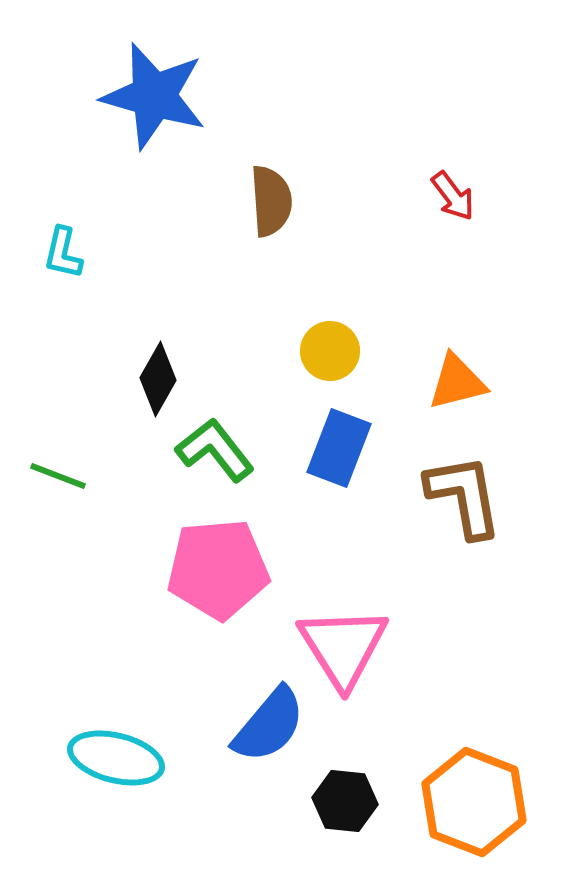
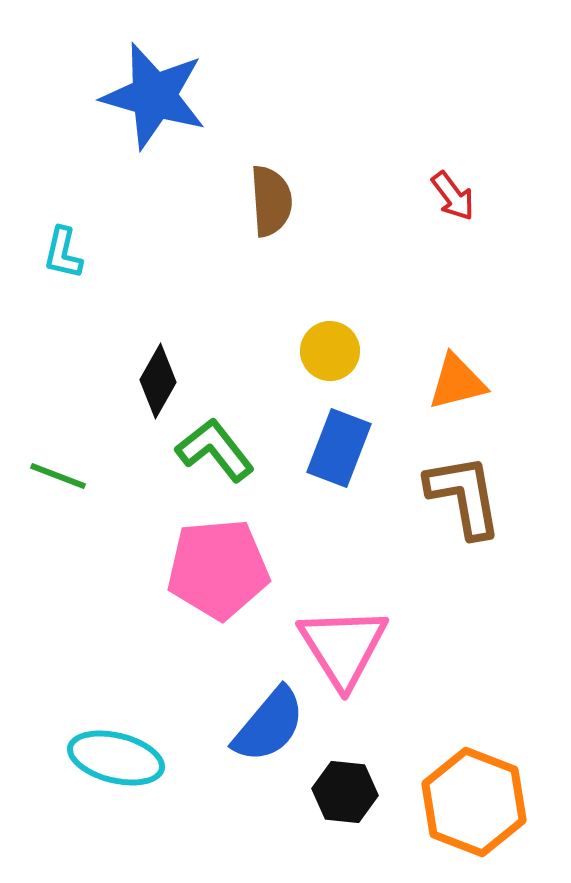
black diamond: moved 2 px down
black hexagon: moved 9 px up
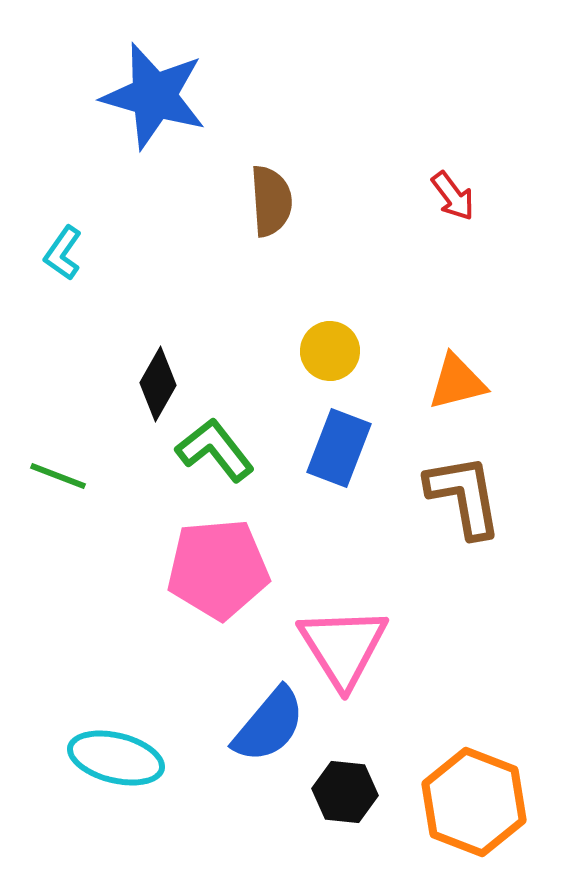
cyan L-shape: rotated 22 degrees clockwise
black diamond: moved 3 px down
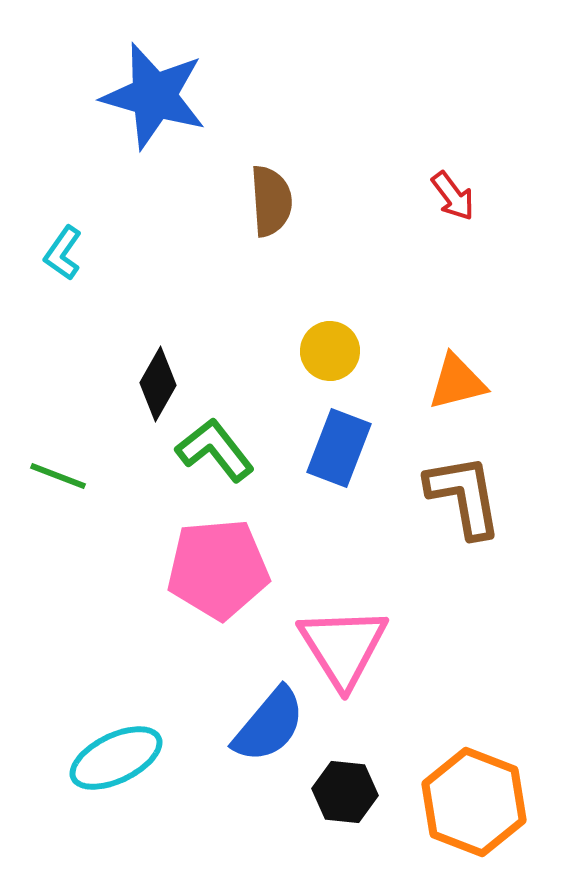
cyan ellipse: rotated 40 degrees counterclockwise
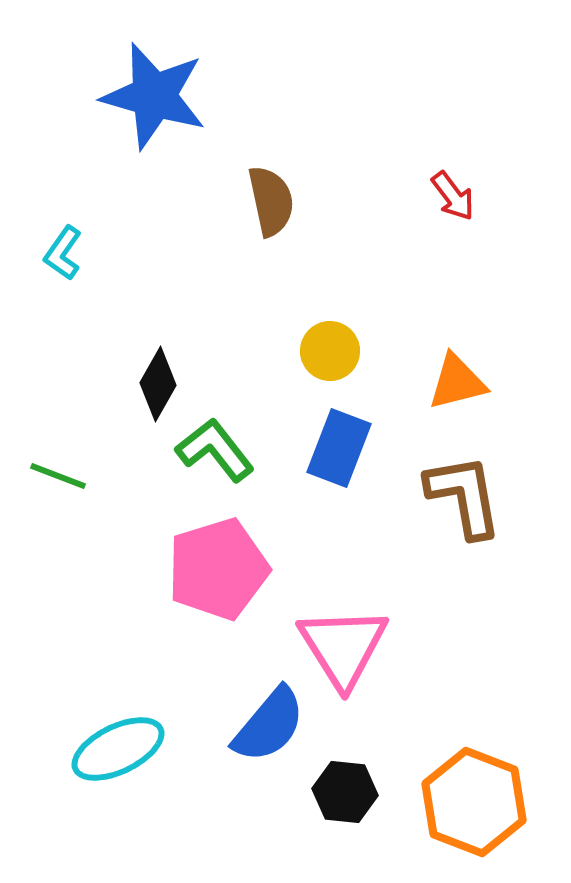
brown semicircle: rotated 8 degrees counterclockwise
pink pentagon: rotated 12 degrees counterclockwise
cyan ellipse: moved 2 px right, 9 px up
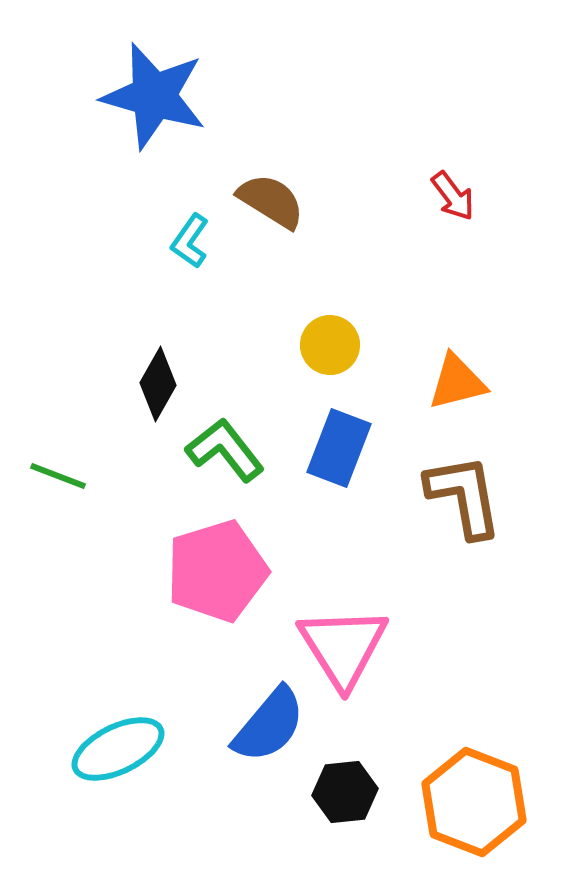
brown semicircle: rotated 46 degrees counterclockwise
cyan L-shape: moved 127 px right, 12 px up
yellow circle: moved 6 px up
green L-shape: moved 10 px right
pink pentagon: moved 1 px left, 2 px down
black hexagon: rotated 12 degrees counterclockwise
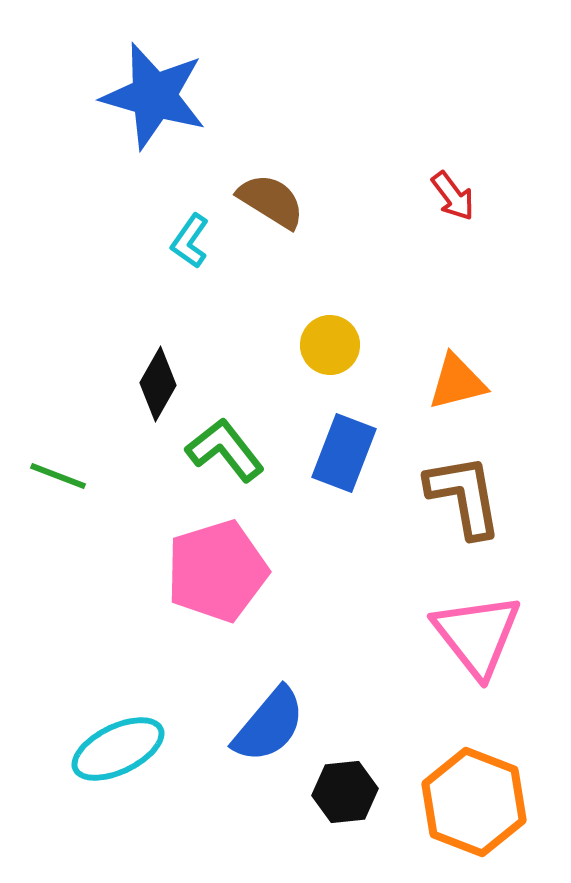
blue rectangle: moved 5 px right, 5 px down
pink triangle: moved 134 px right, 12 px up; rotated 6 degrees counterclockwise
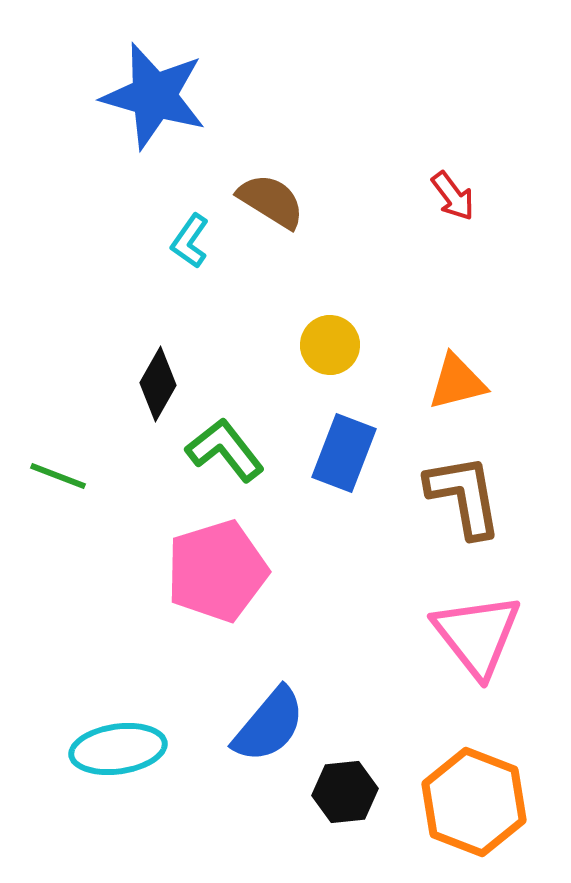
cyan ellipse: rotated 18 degrees clockwise
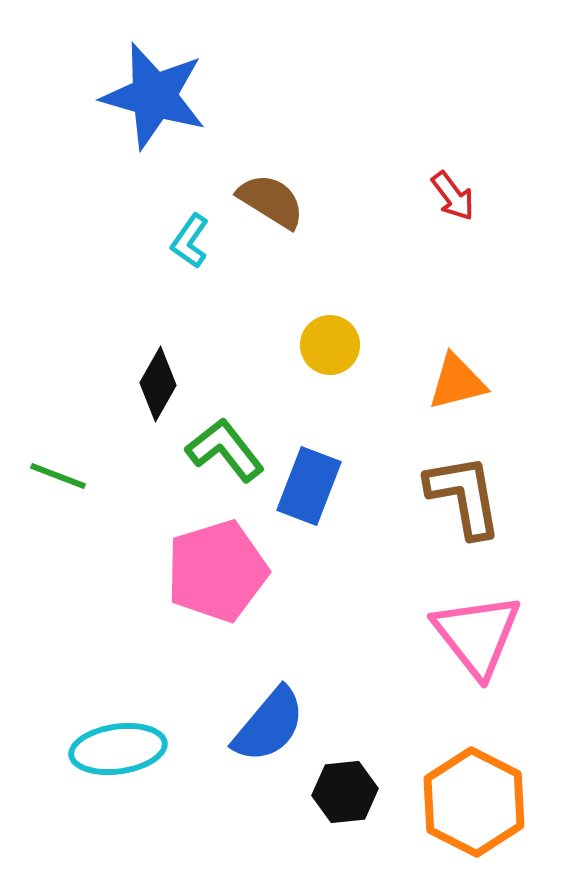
blue rectangle: moved 35 px left, 33 px down
orange hexagon: rotated 6 degrees clockwise
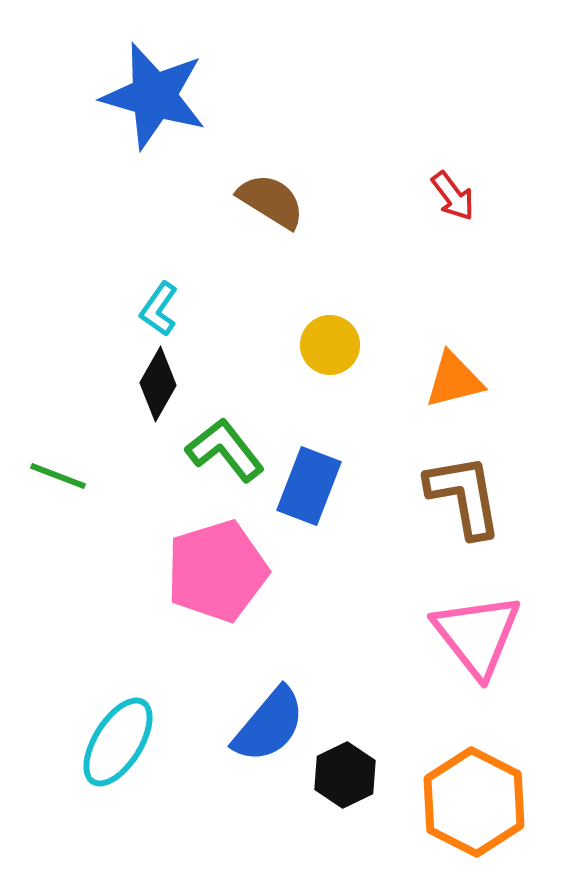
cyan L-shape: moved 31 px left, 68 px down
orange triangle: moved 3 px left, 2 px up
cyan ellipse: moved 7 px up; rotated 50 degrees counterclockwise
black hexagon: moved 17 px up; rotated 20 degrees counterclockwise
